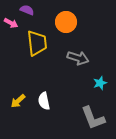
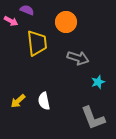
pink arrow: moved 2 px up
cyan star: moved 2 px left, 1 px up
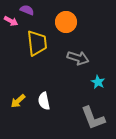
cyan star: rotated 24 degrees counterclockwise
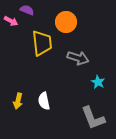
yellow trapezoid: moved 5 px right
yellow arrow: rotated 35 degrees counterclockwise
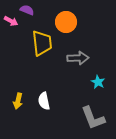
gray arrow: rotated 20 degrees counterclockwise
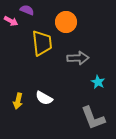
white semicircle: moved 3 px up; rotated 48 degrees counterclockwise
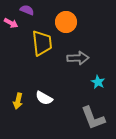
pink arrow: moved 2 px down
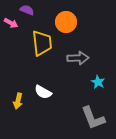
white semicircle: moved 1 px left, 6 px up
